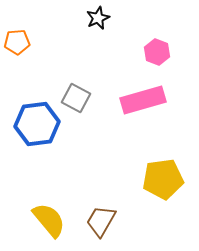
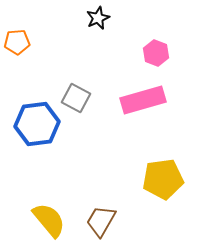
pink hexagon: moved 1 px left, 1 px down
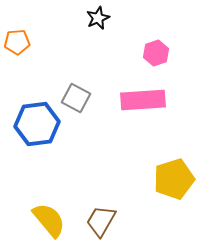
pink hexagon: rotated 20 degrees clockwise
pink rectangle: rotated 12 degrees clockwise
yellow pentagon: moved 11 px right; rotated 9 degrees counterclockwise
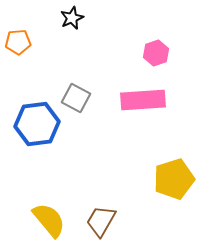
black star: moved 26 px left
orange pentagon: moved 1 px right
